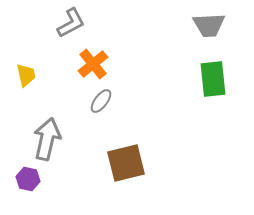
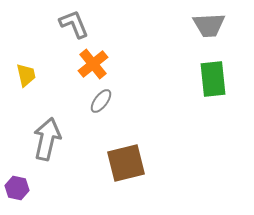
gray L-shape: moved 3 px right, 1 px down; rotated 84 degrees counterclockwise
purple hexagon: moved 11 px left, 9 px down
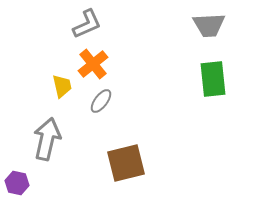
gray L-shape: moved 13 px right; rotated 88 degrees clockwise
yellow trapezoid: moved 36 px right, 11 px down
purple hexagon: moved 5 px up
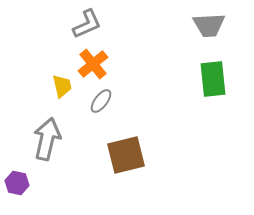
brown square: moved 8 px up
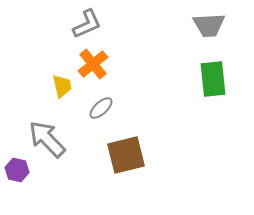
gray ellipse: moved 7 px down; rotated 10 degrees clockwise
gray arrow: rotated 57 degrees counterclockwise
purple hexagon: moved 13 px up
